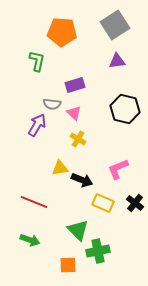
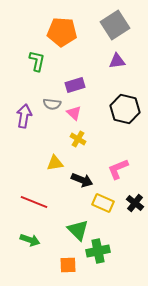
purple arrow: moved 13 px left, 9 px up; rotated 20 degrees counterclockwise
yellow triangle: moved 5 px left, 5 px up
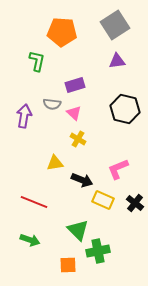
yellow rectangle: moved 3 px up
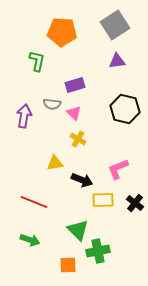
yellow rectangle: rotated 25 degrees counterclockwise
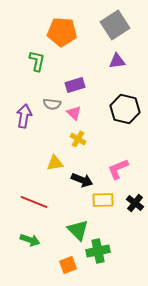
orange square: rotated 18 degrees counterclockwise
